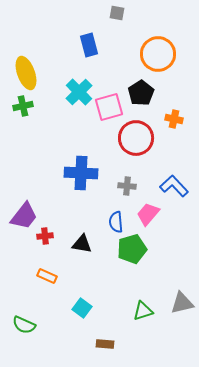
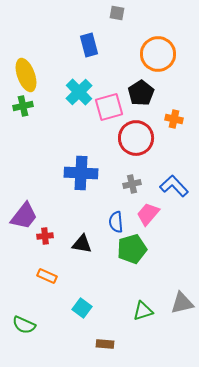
yellow ellipse: moved 2 px down
gray cross: moved 5 px right, 2 px up; rotated 18 degrees counterclockwise
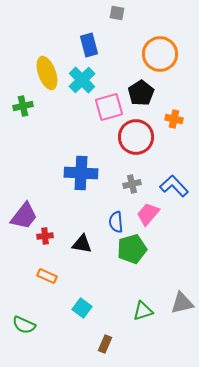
orange circle: moved 2 px right
yellow ellipse: moved 21 px right, 2 px up
cyan cross: moved 3 px right, 12 px up
red circle: moved 1 px up
brown rectangle: rotated 72 degrees counterclockwise
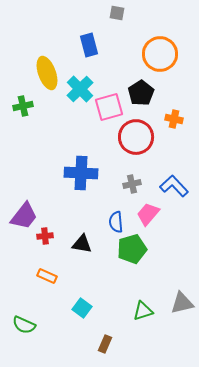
cyan cross: moved 2 px left, 9 px down
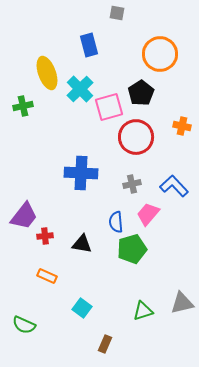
orange cross: moved 8 px right, 7 px down
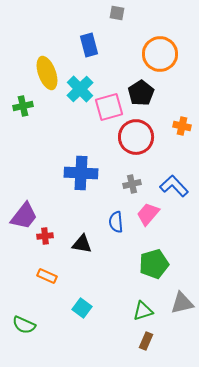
green pentagon: moved 22 px right, 15 px down
brown rectangle: moved 41 px right, 3 px up
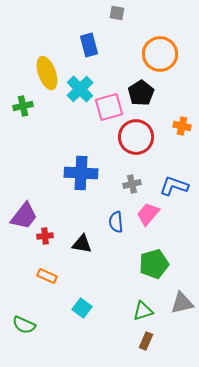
blue L-shape: rotated 28 degrees counterclockwise
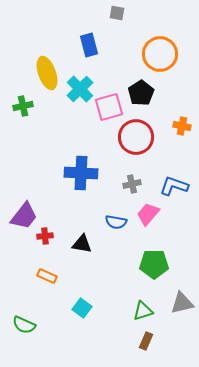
blue semicircle: rotated 75 degrees counterclockwise
green pentagon: rotated 16 degrees clockwise
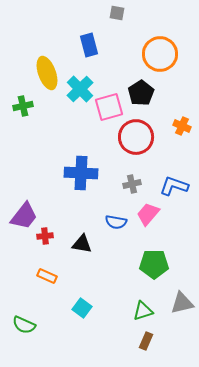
orange cross: rotated 12 degrees clockwise
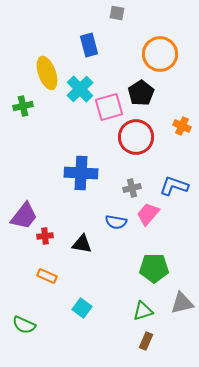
gray cross: moved 4 px down
green pentagon: moved 4 px down
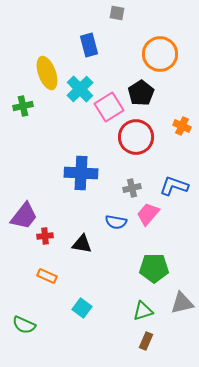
pink square: rotated 16 degrees counterclockwise
